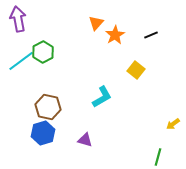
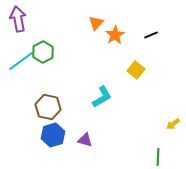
blue hexagon: moved 10 px right, 2 px down
green line: rotated 12 degrees counterclockwise
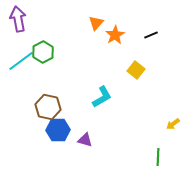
blue hexagon: moved 5 px right, 5 px up; rotated 15 degrees clockwise
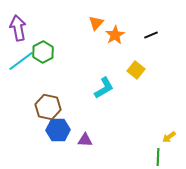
purple arrow: moved 9 px down
cyan L-shape: moved 2 px right, 9 px up
yellow arrow: moved 4 px left, 13 px down
purple triangle: rotated 14 degrees counterclockwise
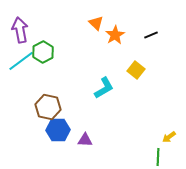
orange triangle: rotated 28 degrees counterclockwise
purple arrow: moved 2 px right, 2 px down
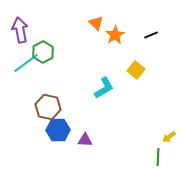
cyan line: moved 5 px right, 2 px down
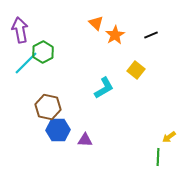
cyan line: rotated 8 degrees counterclockwise
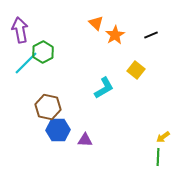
yellow arrow: moved 6 px left
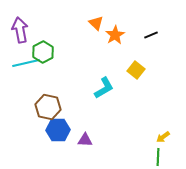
cyan line: rotated 32 degrees clockwise
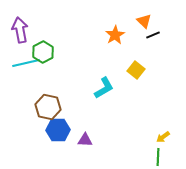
orange triangle: moved 48 px right, 2 px up
black line: moved 2 px right
